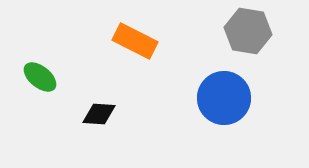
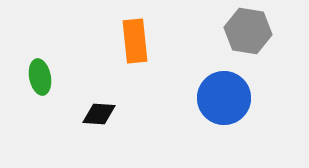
orange rectangle: rotated 57 degrees clockwise
green ellipse: rotated 40 degrees clockwise
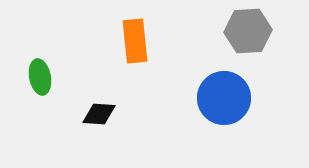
gray hexagon: rotated 12 degrees counterclockwise
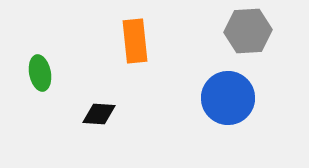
green ellipse: moved 4 px up
blue circle: moved 4 px right
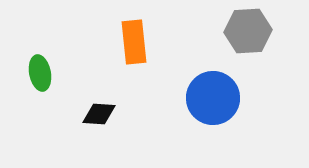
orange rectangle: moved 1 px left, 1 px down
blue circle: moved 15 px left
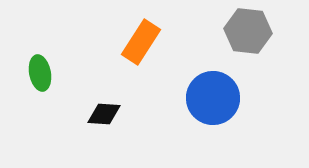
gray hexagon: rotated 9 degrees clockwise
orange rectangle: moved 7 px right; rotated 39 degrees clockwise
black diamond: moved 5 px right
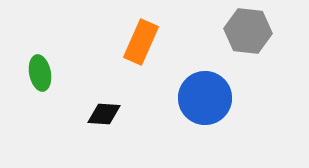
orange rectangle: rotated 9 degrees counterclockwise
blue circle: moved 8 px left
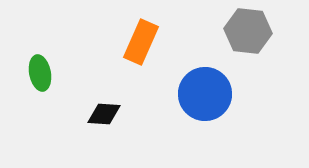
blue circle: moved 4 px up
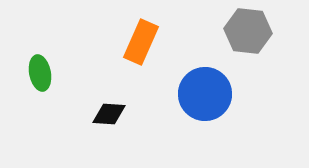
black diamond: moved 5 px right
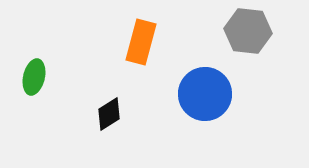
orange rectangle: rotated 9 degrees counterclockwise
green ellipse: moved 6 px left, 4 px down; rotated 24 degrees clockwise
black diamond: rotated 36 degrees counterclockwise
